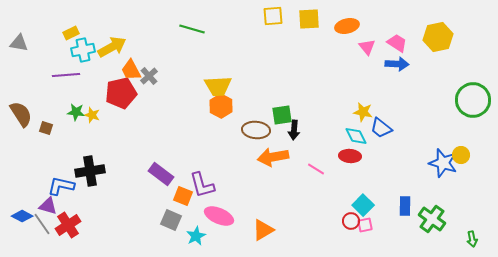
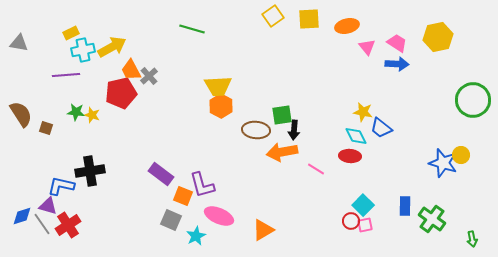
yellow square at (273, 16): rotated 30 degrees counterclockwise
orange arrow at (273, 157): moved 9 px right, 5 px up
blue diamond at (22, 216): rotated 45 degrees counterclockwise
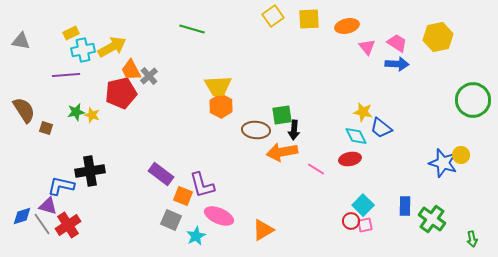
gray triangle at (19, 43): moved 2 px right, 2 px up
green star at (76, 112): rotated 18 degrees counterclockwise
brown semicircle at (21, 114): moved 3 px right, 4 px up
red ellipse at (350, 156): moved 3 px down; rotated 15 degrees counterclockwise
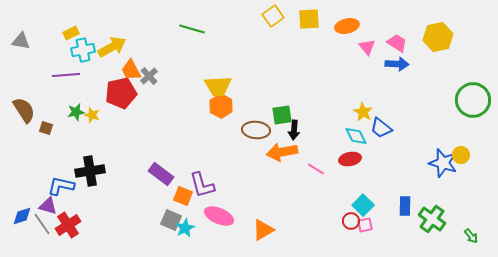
yellow star at (363, 112): rotated 18 degrees clockwise
cyan star at (196, 236): moved 11 px left, 8 px up
green arrow at (472, 239): moved 1 px left, 3 px up; rotated 28 degrees counterclockwise
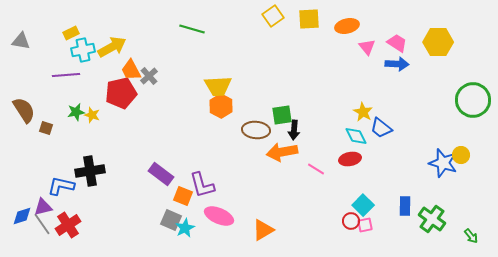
yellow hexagon at (438, 37): moved 5 px down; rotated 12 degrees clockwise
purple triangle at (48, 206): moved 5 px left, 1 px down; rotated 30 degrees counterclockwise
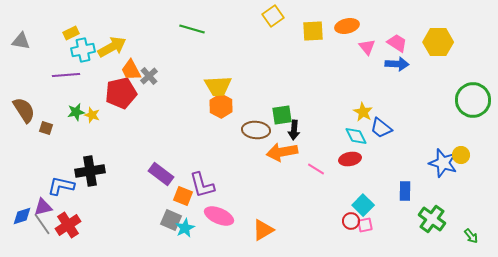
yellow square at (309, 19): moved 4 px right, 12 px down
blue rectangle at (405, 206): moved 15 px up
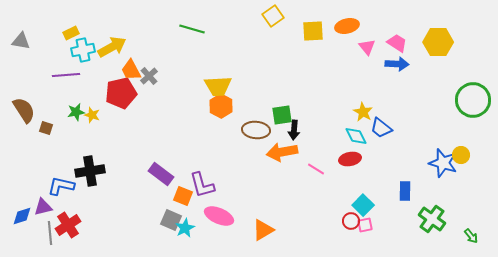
gray line at (42, 224): moved 8 px right, 9 px down; rotated 30 degrees clockwise
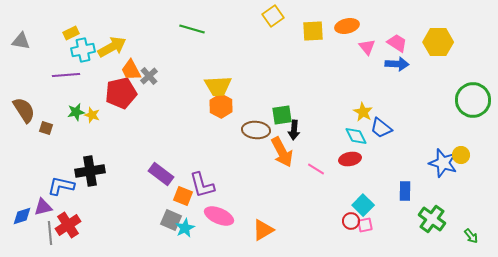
orange arrow at (282, 152): rotated 108 degrees counterclockwise
